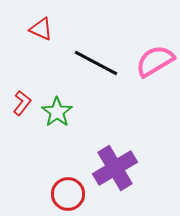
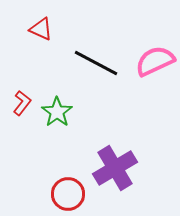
pink semicircle: rotated 6 degrees clockwise
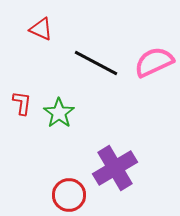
pink semicircle: moved 1 px left, 1 px down
red L-shape: rotated 30 degrees counterclockwise
green star: moved 2 px right, 1 px down
red circle: moved 1 px right, 1 px down
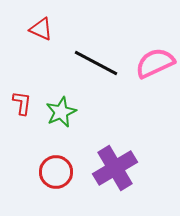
pink semicircle: moved 1 px right, 1 px down
green star: moved 2 px right, 1 px up; rotated 12 degrees clockwise
red circle: moved 13 px left, 23 px up
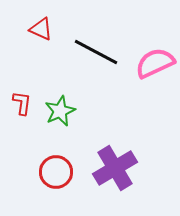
black line: moved 11 px up
green star: moved 1 px left, 1 px up
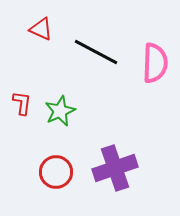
pink semicircle: rotated 117 degrees clockwise
purple cross: rotated 12 degrees clockwise
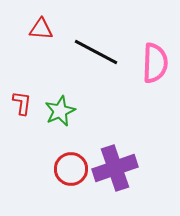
red triangle: rotated 20 degrees counterclockwise
red circle: moved 15 px right, 3 px up
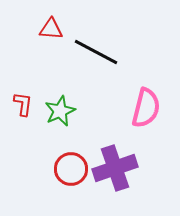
red triangle: moved 10 px right
pink semicircle: moved 9 px left, 45 px down; rotated 12 degrees clockwise
red L-shape: moved 1 px right, 1 px down
